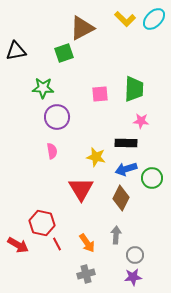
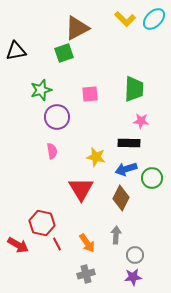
brown triangle: moved 5 px left
green star: moved 2 px left, 2 px down; rotated 20 degrees counterclockwise
pink square: moved 10 px left
black rectangle: moved 3 px right
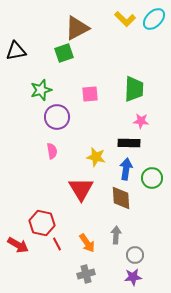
blue arrow: rotated 115 degrees clockwise
brown diamond: rotated 30 degrees counterclockwise
